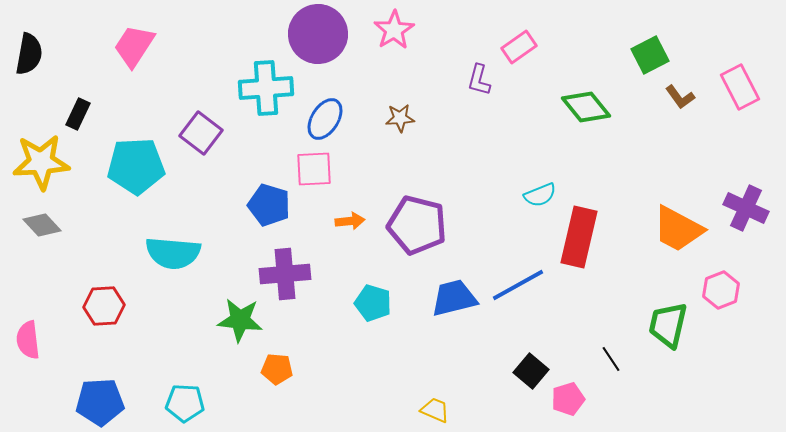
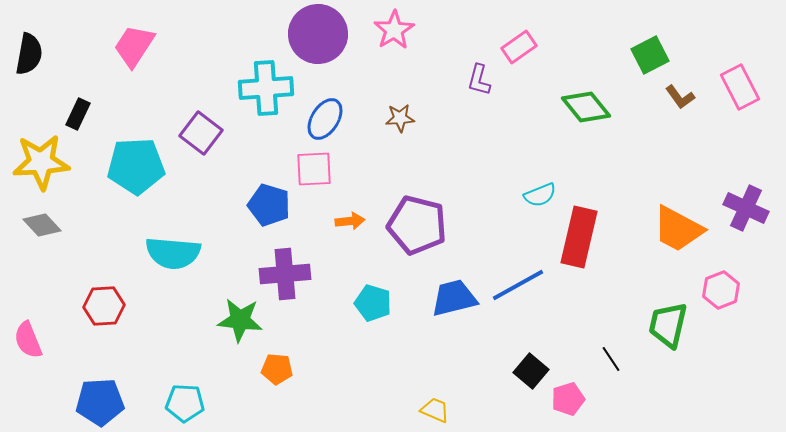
pink semicircle at (28, 340): rotated 15 degrees counterclockwise
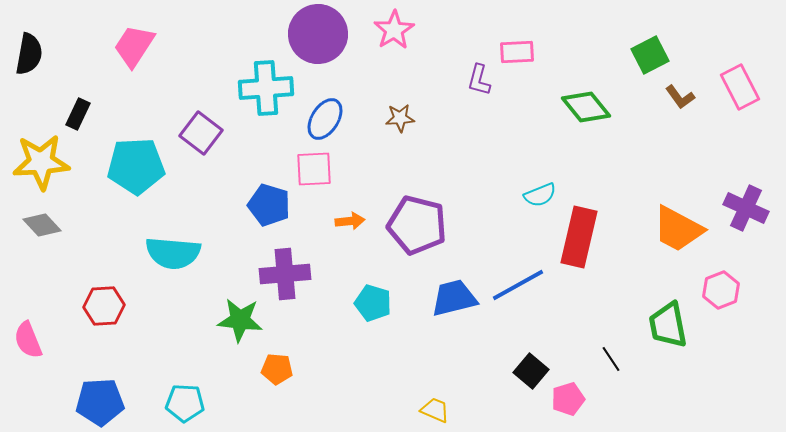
pink rectangle at (519, 47): moved 2 px left, 5 px down; rotated 32 degrees clockwise
green trapezoid at (668, 325): rotated 24 degrees counterclockwise
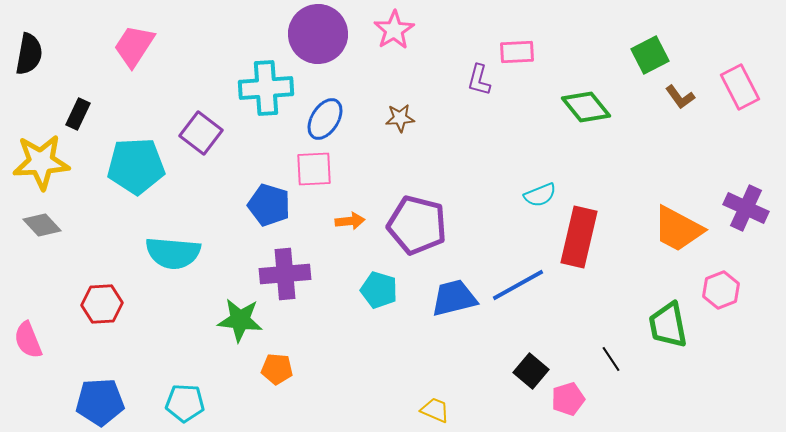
cyan pentagon at (373, 303): moved 6 px right, 13 px up
red hexagon at (104, 306): moved 2 px left, 2 px up
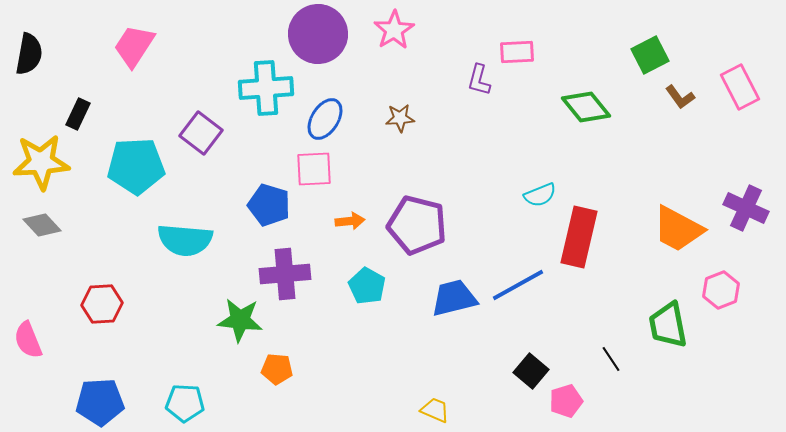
cyan semicircle at (173, 253): moved 12 px right, 13 px up
cyan pentagon at (379, 290): moved 12 px left, 4 px up; rotated 12 degrees clockwise
pink pentagon at (568, 399): moved 2 px left, 2 px down
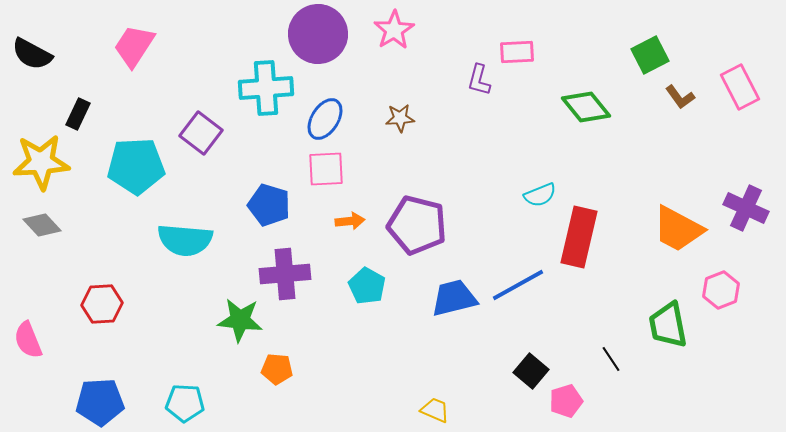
black semicircle at (29, 54): moved 3 px right; rotated 108 degrees clockwise
pink square at (314, 169): moved 12 px right
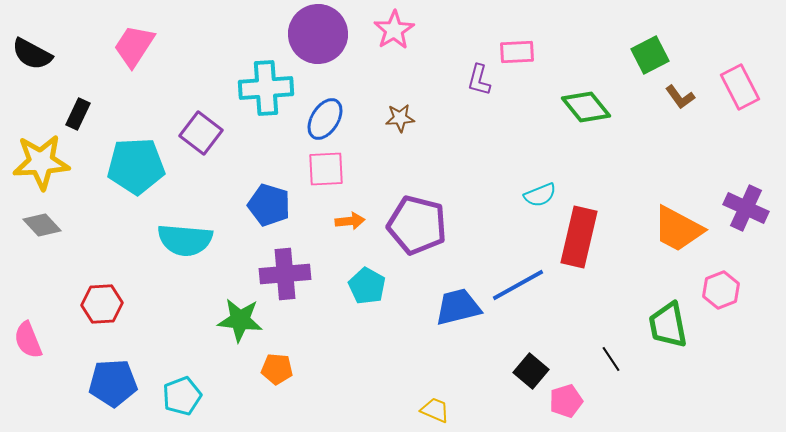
blue trapezoid at (454, 298): moved 4 px right, 9 px down
blue pentagon at (100, 402): moved 13 px right, 19 px up
cyan pentagon at (185, 403): moved 3 px left, 7 px up; rotated 24 degrees counterclockwise
